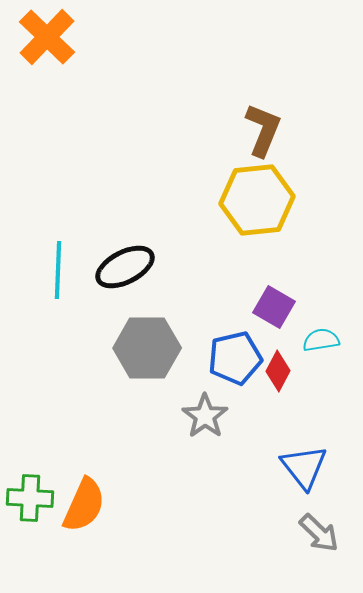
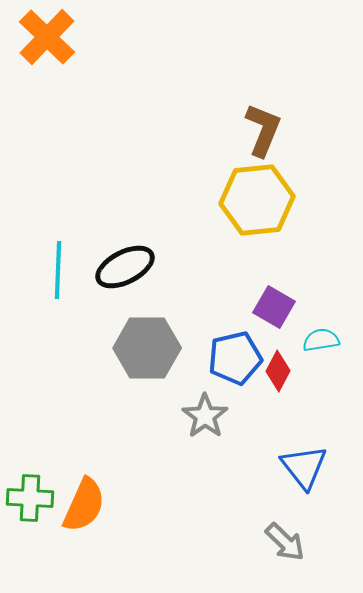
gray arrow: moved 34 px left, 9 px down
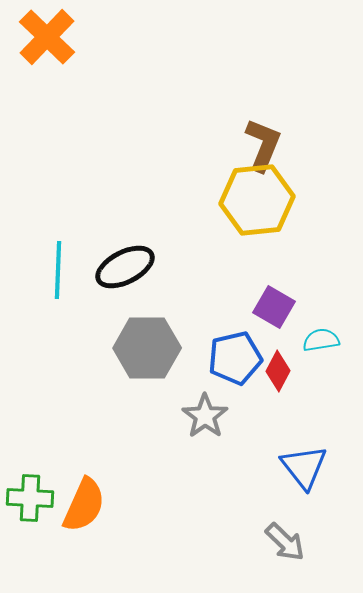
brown L-shape: moved 15 px down
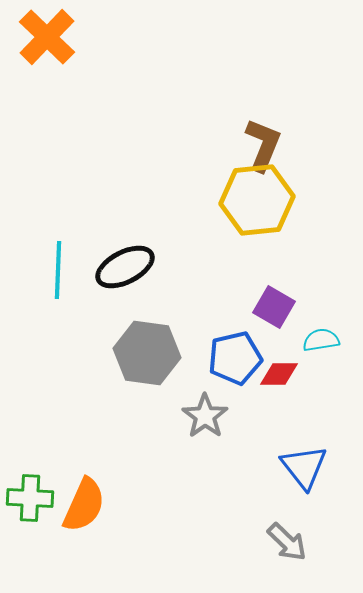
gray hexagon: moved 5 px down; rotated 8 degrees clockwise
red diamond: moved 1 px right, 3 px down; rotated 63 degrees clockwise
gray arrow: moved 2 px right
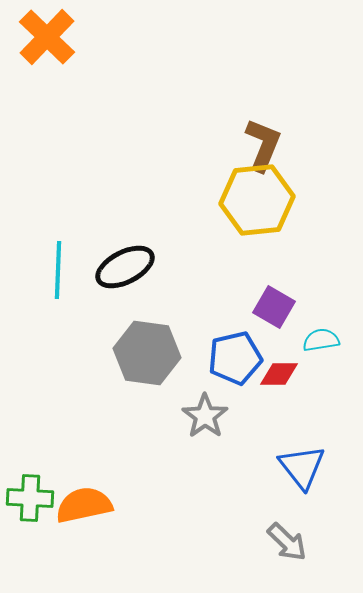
blue triangle: moved 2 px left
orange semicircle: rotated 126 degrees counterclockwise
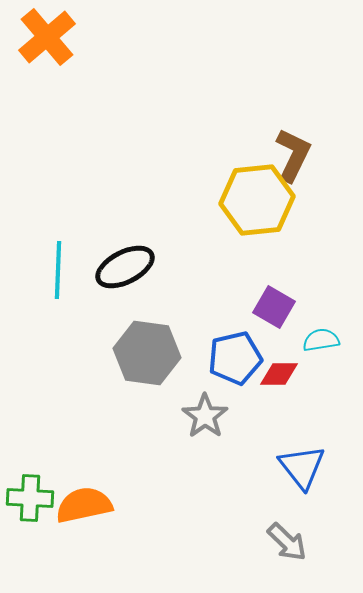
orange cross: rotated 6 degrees clockwise
brown L-shape: moved 30 px right, 10 px down; rotated 4 degrees clockwise
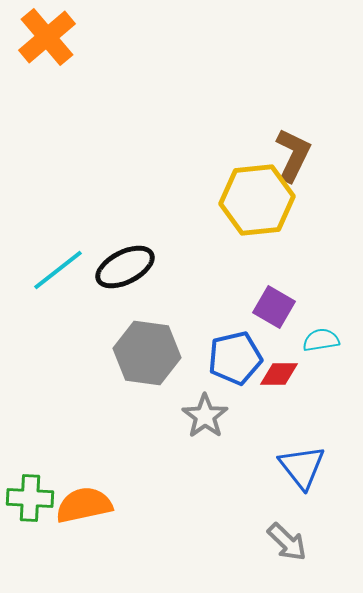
cyan line: rotated 50 degrees clockwise
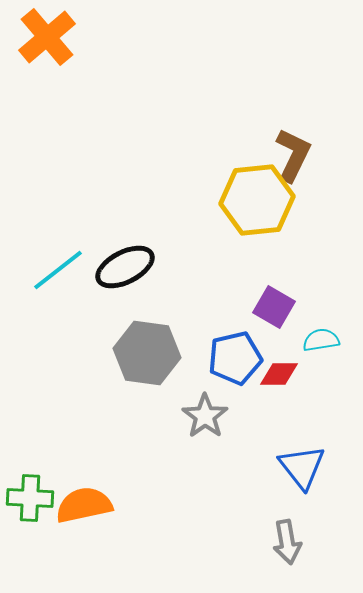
gray arrow: rotated 36 degrees clockwise
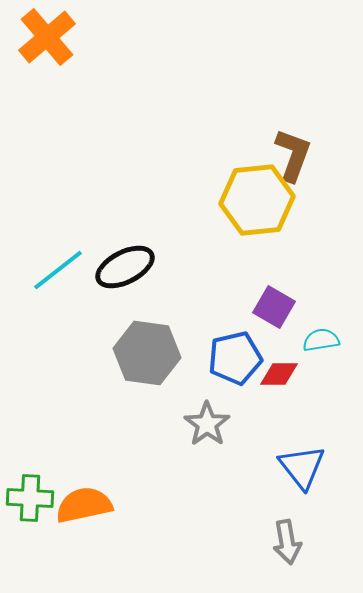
brown L-shape: rotated 6 degrees counterclockwise
gray star: moved 2 px right, 8 px down
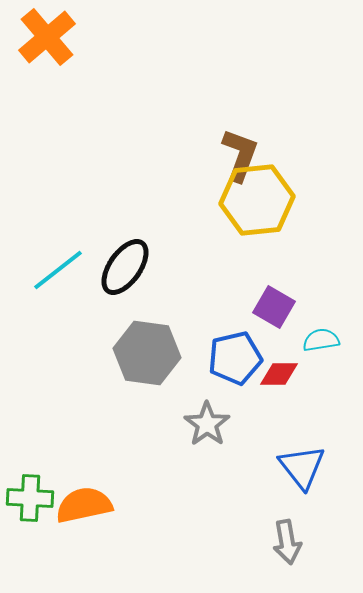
brown L-shape: moved 53 px left
black ellipse: rotated 28 degrees counterclockwise
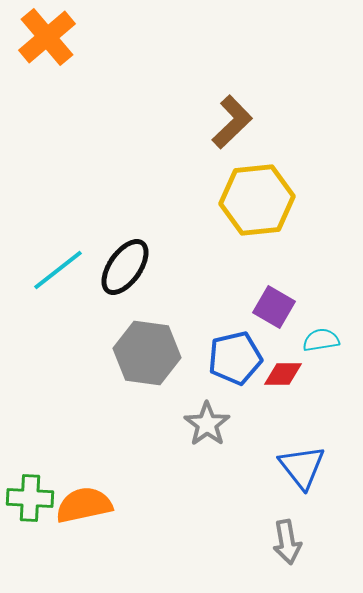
brown L-shape: moved 8 px left, 33 px up; rotated 26 degrees clockwise
red diamond: moved 4 px right
